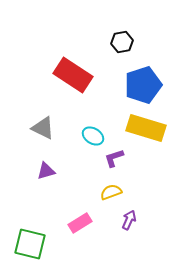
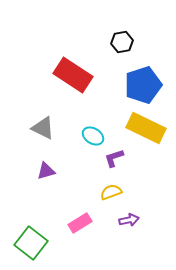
yellow rectangle: rotated 9 degrees clockwise
purple arrow: rotated 54 degrees clockwise
green square: moved 1 px right, 1 px up; rotated 24 degrees clockwise
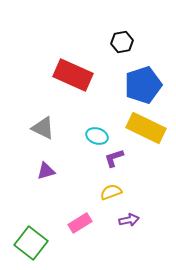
red rectangle: rotated 9 degrees counterclockwise
cyan ellipse: moved 4 px right; rotated 15 degrees counterclockwise
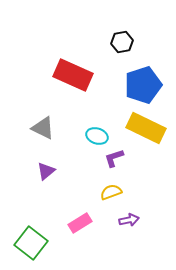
purple triangle: rotated 24 degrees counterclockwise
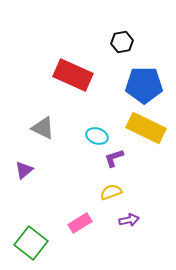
blue pentagon: moved 1 px right; rotated 18 degrees clockwise
purple triangle: moved 22 px left, 1 px up
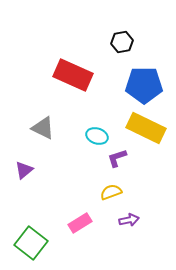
purple L-shape: moved 3 px right
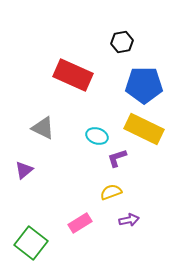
yellow rectangle: moved 2 px left, 1 px down
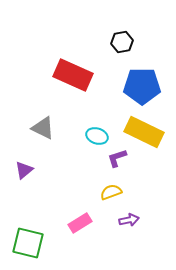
blue pentagon: moved 2 px left, 1 px down
yellow rectangle: moved 3 px down
green square: moved 3 px left; rotated 24 degrees counterclockwise
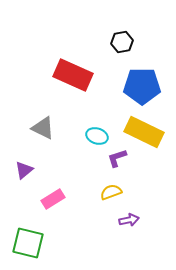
pink rectangle: moved 27 px left, 24 px up
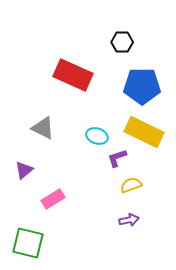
black hexagon: rotated 10 degrees clockwise
yellow semicircle: moved 20 px right, 7 px up
